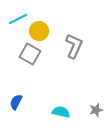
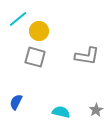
cyan line: rotated 12 degrees counterclockwise
gray L-shape: moved 13 px right, 10 px down; rotated 75 degrees clockwise
gray square: moved 5 px right, 3 px down; rotated 15 degrees counterclockwise
gray star: rotated 16 degrees counterclockwise
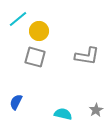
cyan semicircle: moved 2 px right, 2 px down
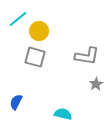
gray star: moved 26 px up
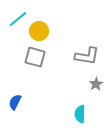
blue semicircle: moved 1 px left
cyan semicircle: moved 17 px right; rotated 102 degrees counterclockwise
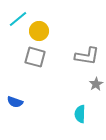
blue semicircle: rotated 98 degrees counterclockwise
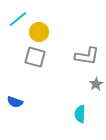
yellow circle: moved 1 px down
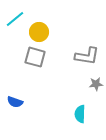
cyan line: moved 3 px left
gray star: rotated 24 degrees clockwise
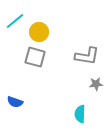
cyan line: moved 2 px down
